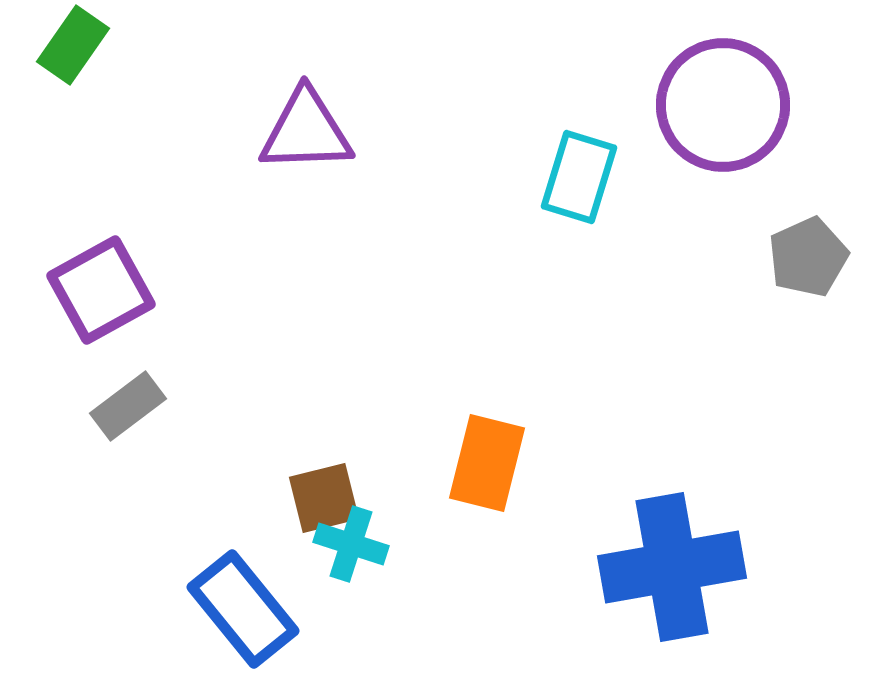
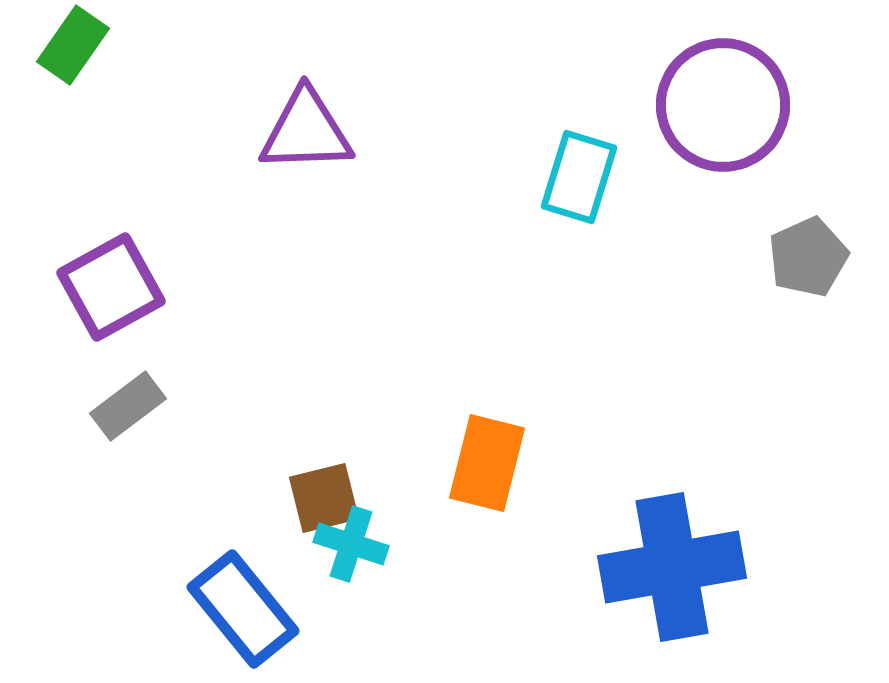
purple square: moved 10 px right, 3 px up
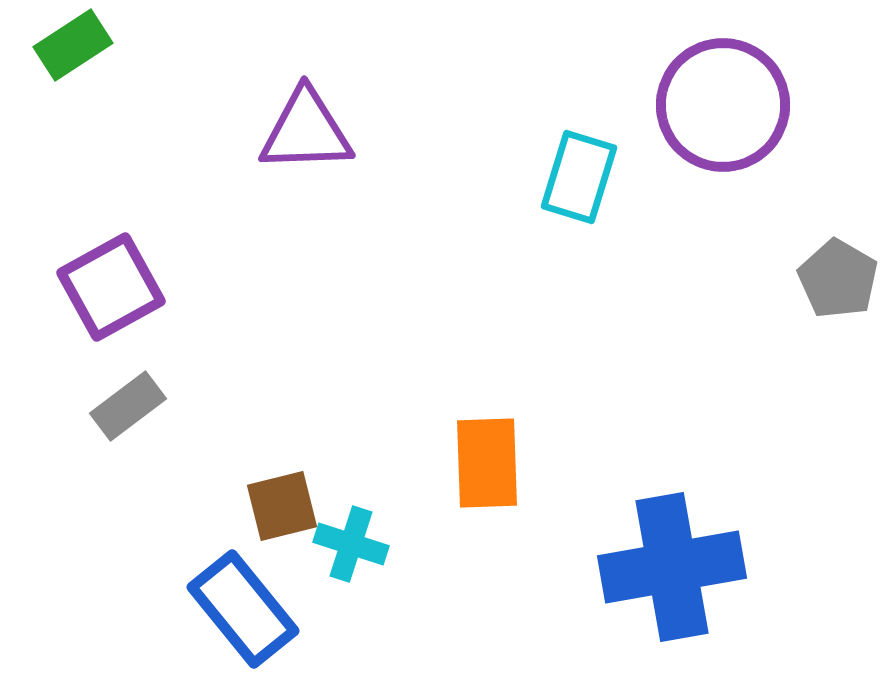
green rectangle: rotated 22 degrees clockwise
gray pentagon: moved 30 px right, 22 px down; rotated 18 degrees counterclockwise
orange rectangle: rotated 16 degrees counterclockwise
brown square: moved 42 px left, 8 px down
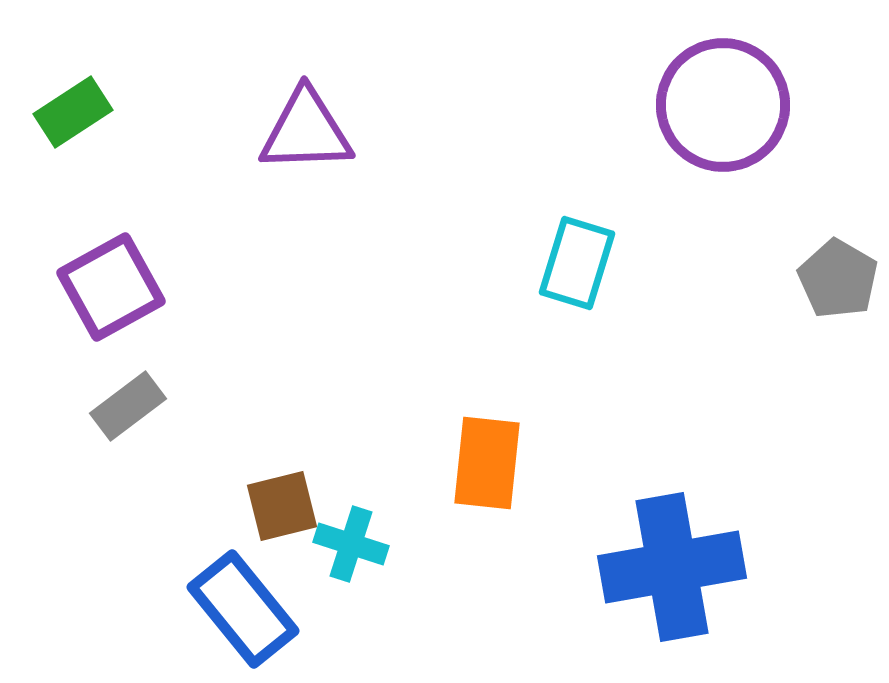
green rectangle: moved 67 px down
cyan rectangle: moved 2 px left, 86 px down
orange rectangle: rotated 8 degrees clockwise
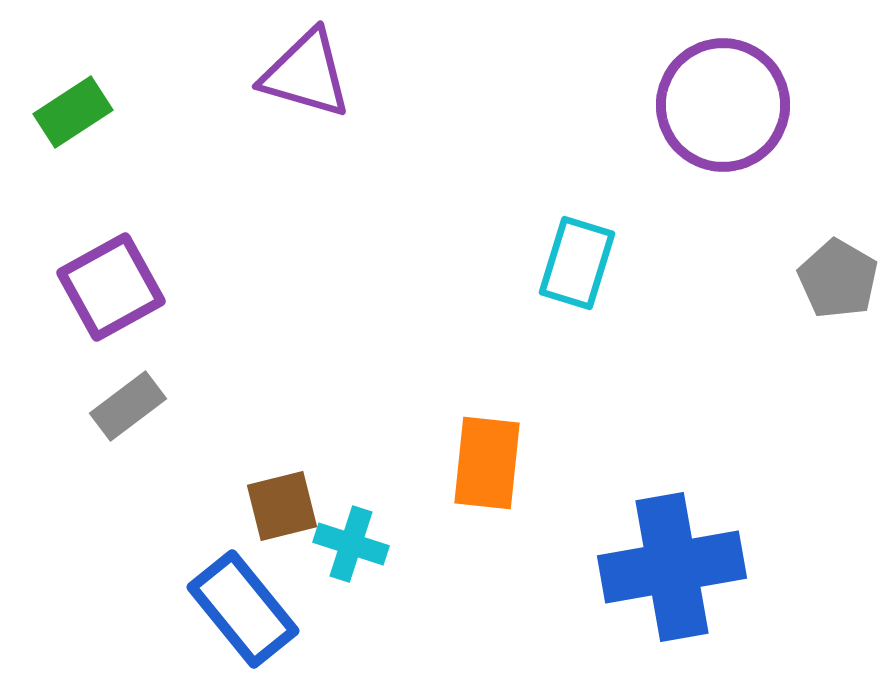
purple triangle: moved 57 px up; rotated 18 degrees clockwise
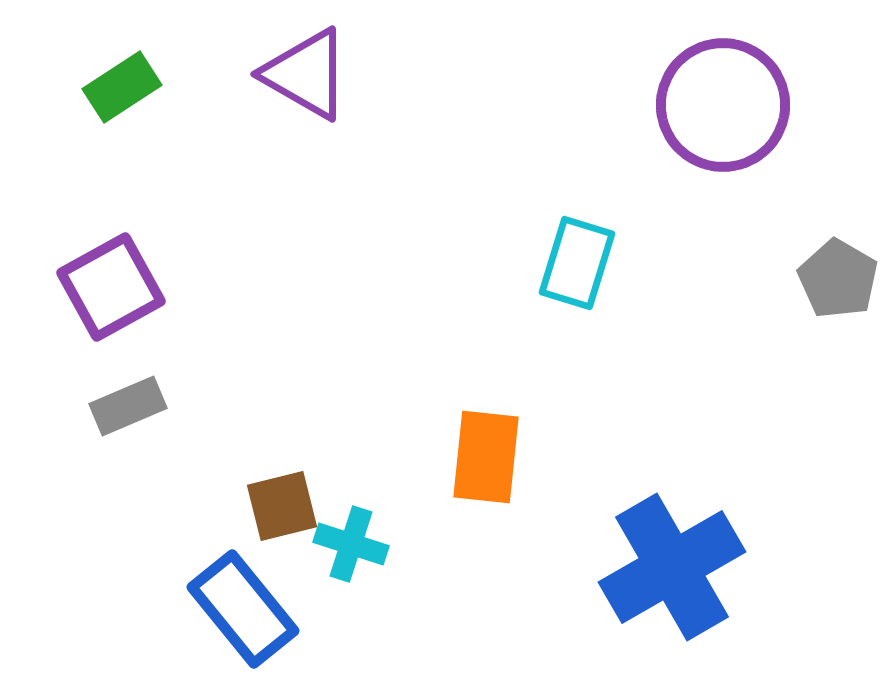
purple triangle: rotated 14 degrees clockwise
green rectangle: moved 49 px right, 25 px up
gray rectangle: rotated 14 degrees clockwise
orange rectangle: moved 1 px left, 6 px up
blue cross: rotated 20 degrees counterclockwise
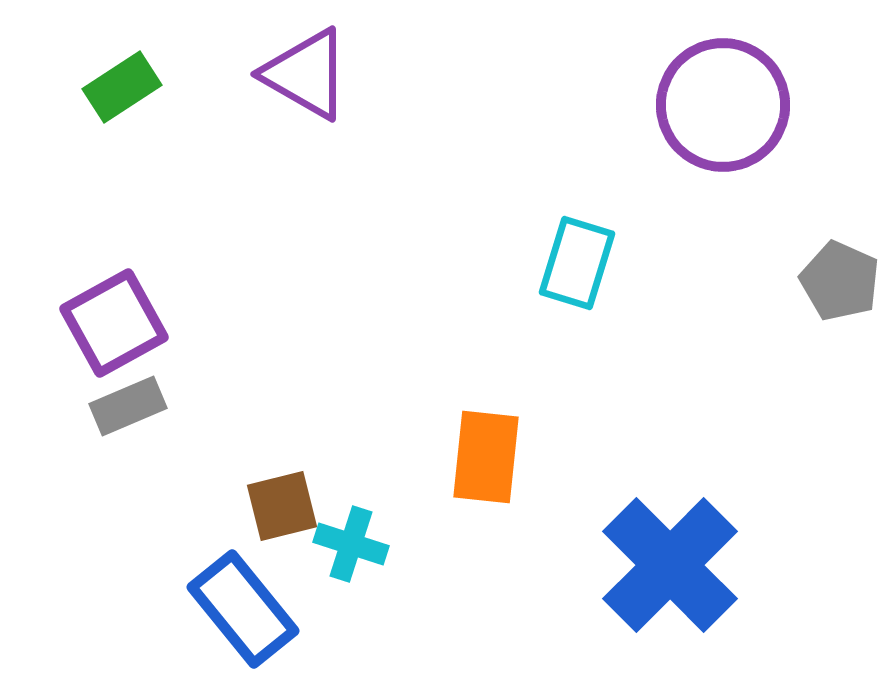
gray pentagon: moved 2 px right, 2 px down; rotated 6 degrees counterclockwise
purple square: moved 3 px right, 36 px down
blue cross: moved 2 px left, 2 px up; rotated 15 degrees counterclockwise
